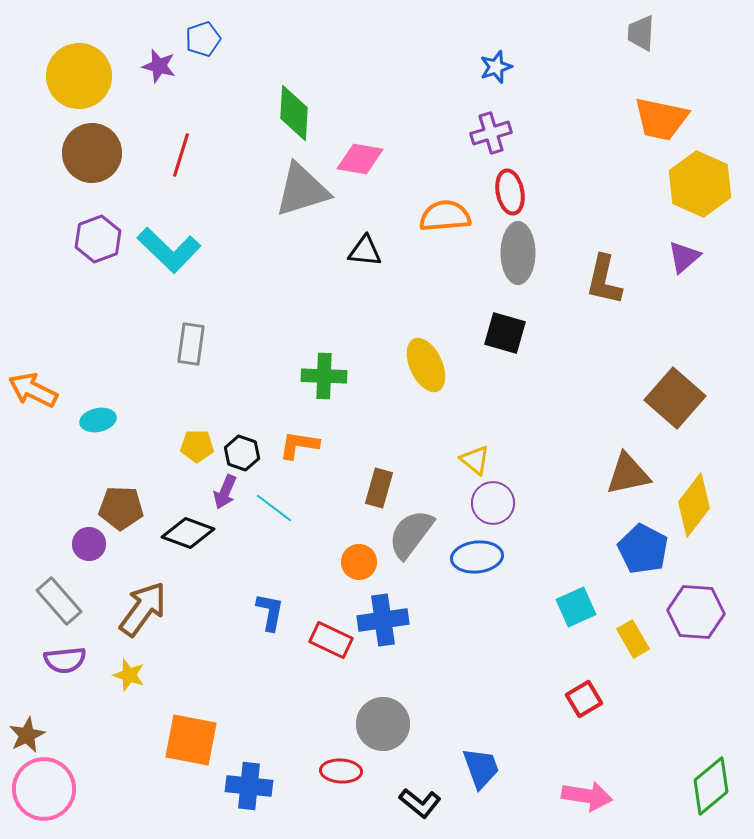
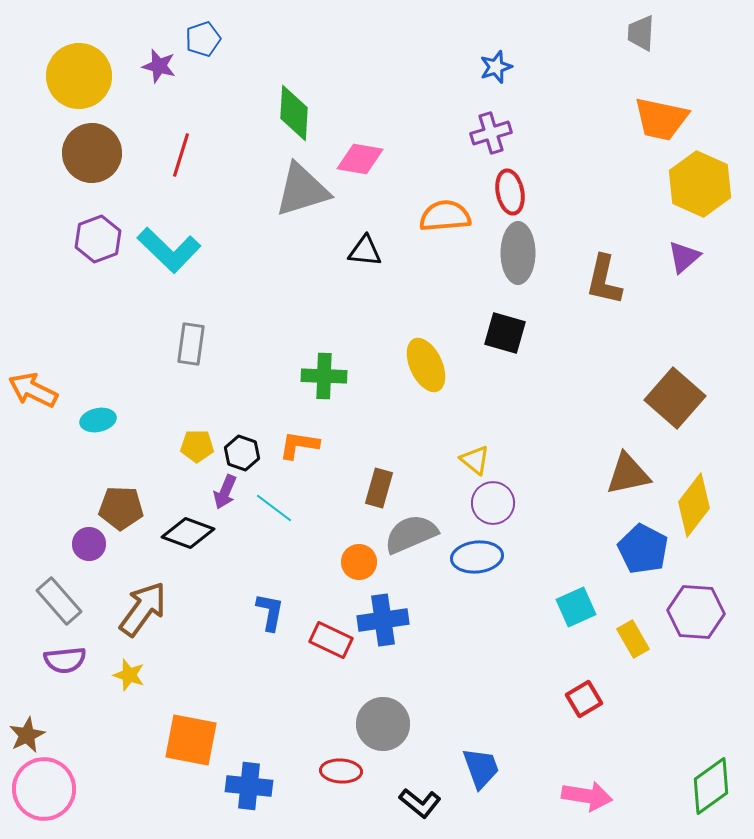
gray semicircle at (411, 534): rotated 30 degrees clockwise
green diamond at (711, 786): rotated 4 degrees clockwise
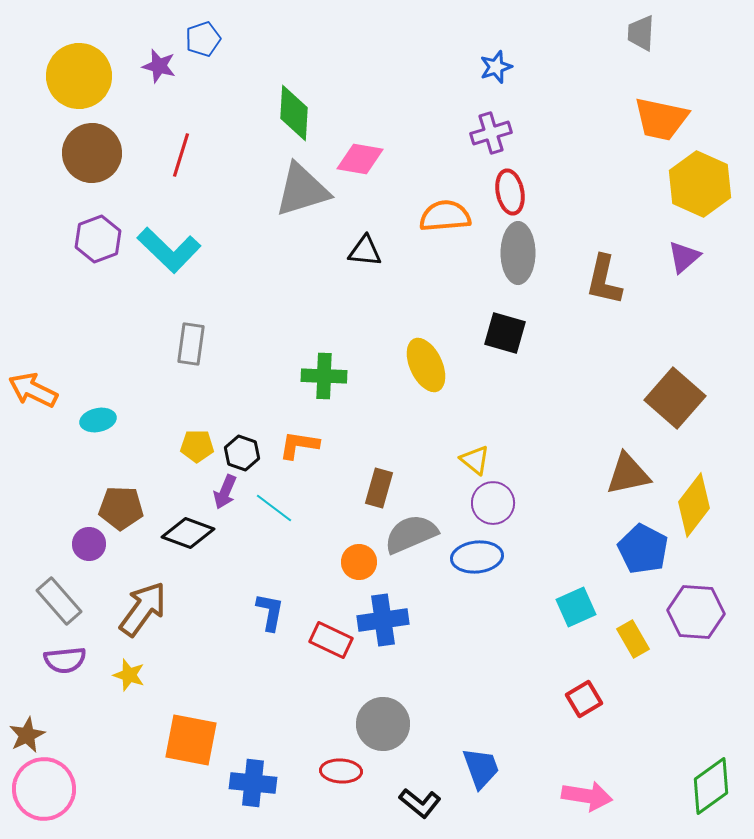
blue cross at (249, 786): moved 4 px right, 3 px up
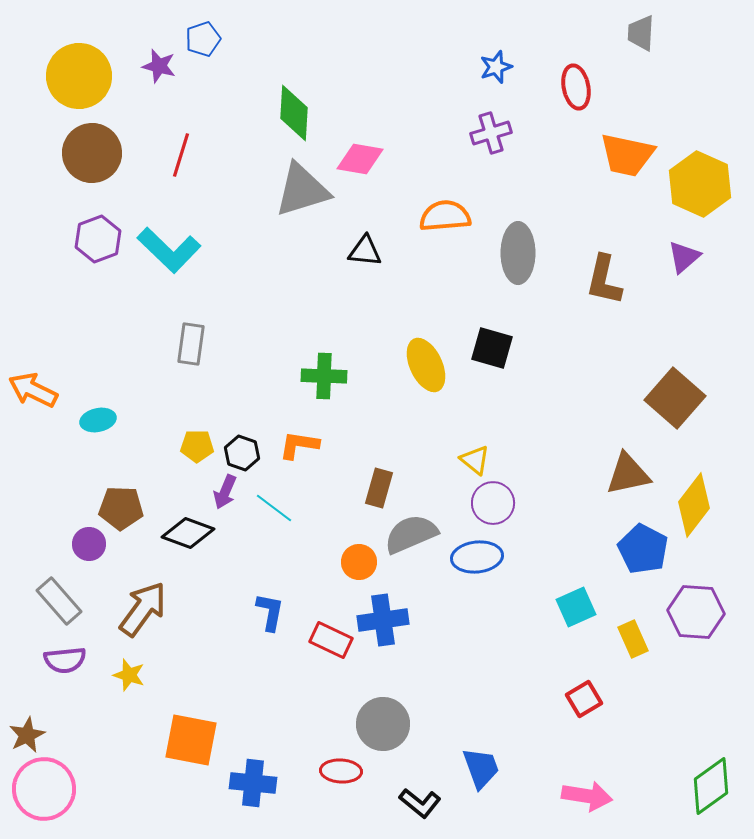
orange trapezoid at (661, 119): moved 34 px left, 36 px down
red ellipse at (510, 192): moved 66 px right, 105 px up
black square at (505, 333): moved 13 px left, 15 px down
yellow rectangle at (633, 639): rotated 6 degrees clockwise
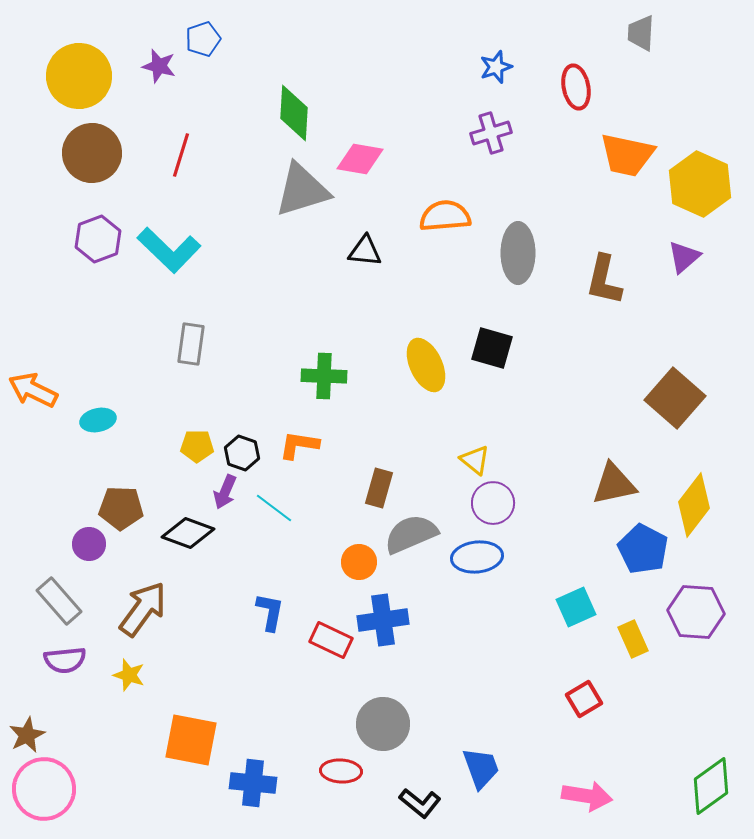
brown triangle at (628, 474): moved 14 px left, 10 px down
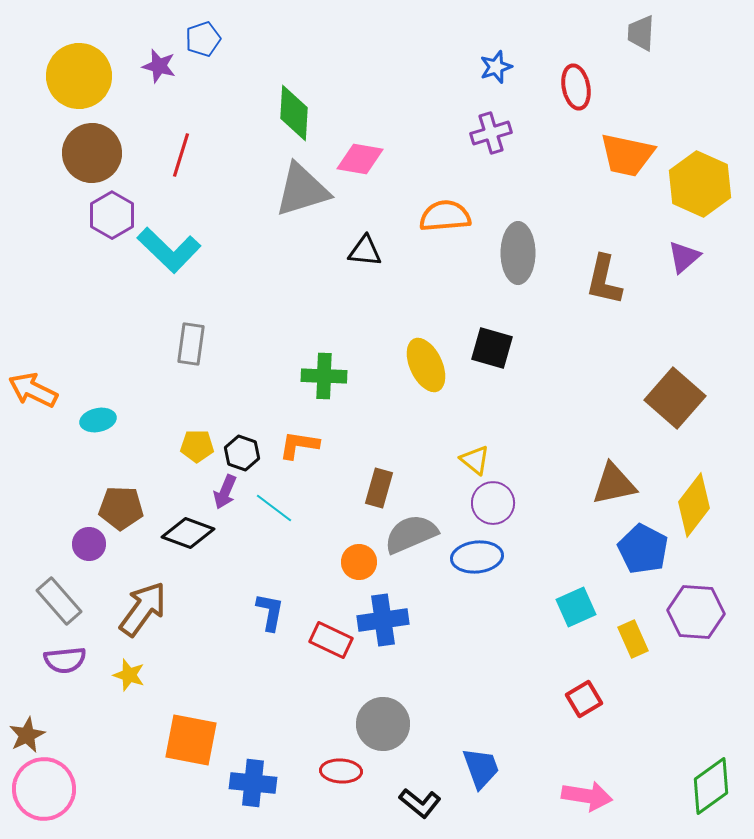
purple hexagon at (98, 239): moved 14 px right, 24 px up; rotated 9 degrees counterclockwise
